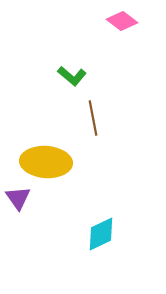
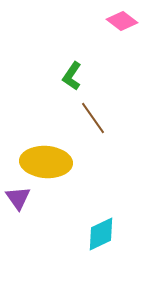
green L-shape: rotated 84 degrees clockwise
brown line: rotated 24 degrees counterclockwise
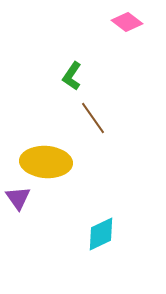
pink diamond: moved 5 px right, 1 px down
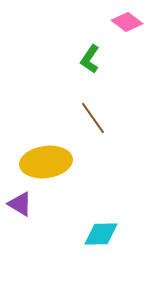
green L-shape: moved 18 px right, 17 px up
yellow ellipse: rotated 12 degrees counterclockwise
purple triangle: moved 2 px right, 6 px down; rotated 24 degrees counterclockwise
cyan diamond: rotated 24 degrees clockwise
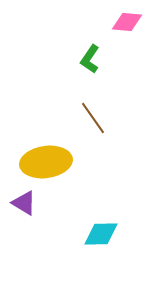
pink diamond: rotated 32 degrees counterclockwise
purple triangle: moved 4 px right, 1 px up
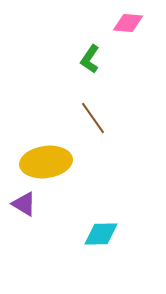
pink diamond: moved 1 px right, 1 px down
purple triangle: moved 1 px down
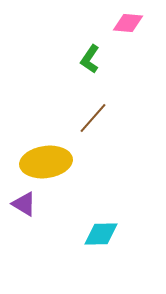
brown line: rotated 76 degrees clockwise
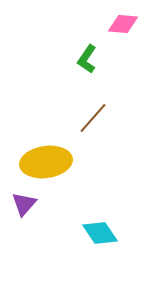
pink diamond: moved 5 px left, 1 px down
green L-shape: moved 3 px left
purple triangle: rotated 40 degrees clockwise
cyan diamond: moved 1 px left, 1 px up; rotated 57 degrees clockwise
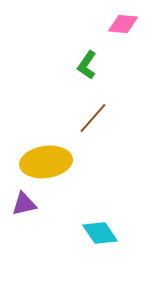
green L-shape: moved 6 px down
purple triangle: rotated 36 degrees clockwise
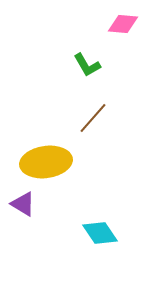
green L-shape: rotated 64 degrees counterclockwise
purple triangle: moved 1 px left; rotated 44 degrees clockwise
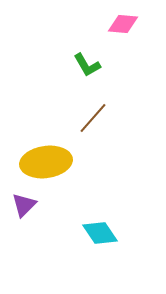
purple triangle: moved 1 px right, 1 px down; rotated 44 degrees clockwise
